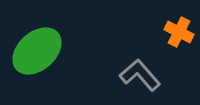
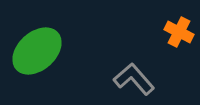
gray L-shape: moved 6 px left, 4 px down
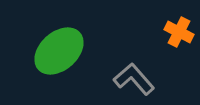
green ellipse: moved 22 px right
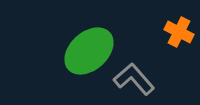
green ellipse: moved 30 px right
